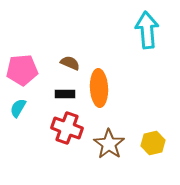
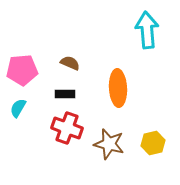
orange ellipse: moved 19 px right
brown star: rotated 20 degrees counterclockwise
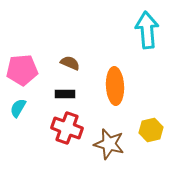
orange ellipse: moved 3 px left, 2 px up
yellow hexagon: moved 2 px left, 13 px up
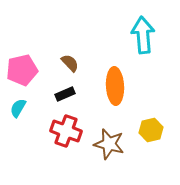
cyan arrow: moved 4 px left, 5 px down
brown semicircle: rotated 24 degrees clockwise
pink pentagon: rotated 8 degrees counterclockwise
black rectangle: rotated 24 degrees counterclockwise
red cross: moved 1 px left, 3 px down
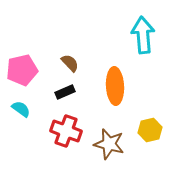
black rectangle: moved 2 px up
cyan semicircle: moved 3 px right, 1 px down; rotated 96 degrees clockwise
yellow hexagon: moved 1 px left
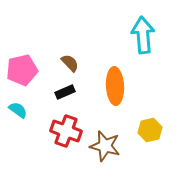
cyan semicircle: moved 3 px left, 1 px down
brown star: moved 4 px left, 2 px down
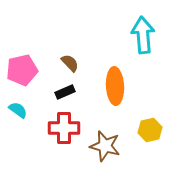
red cross: moved 2 px left, 3 px up; rotated 20 degrees counterclockwise
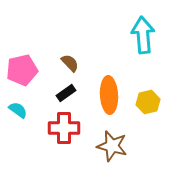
orange ellipse: moved 6 px left, 9 px down
black rectangle: moved 1 px right, 1 px down; rotated 12 degrees counterclockwise
yellow hexagon: moved 2 px left, 28 px up
brown star: moved 7 px right
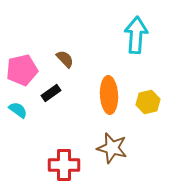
cyan arrow: moved 7 px left; rotated 9 degrees clockwise
brown semicircle: moved 5 px left, 4 px up
black rectangle: moved 15 px left
red cross: moved 37 px down
brown star: moved 2 px down
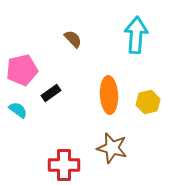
brown semicircle: moved 8 px right, 20 px up
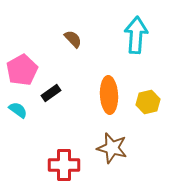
pink pentagon: rotated 16 degrees counterclockwise
